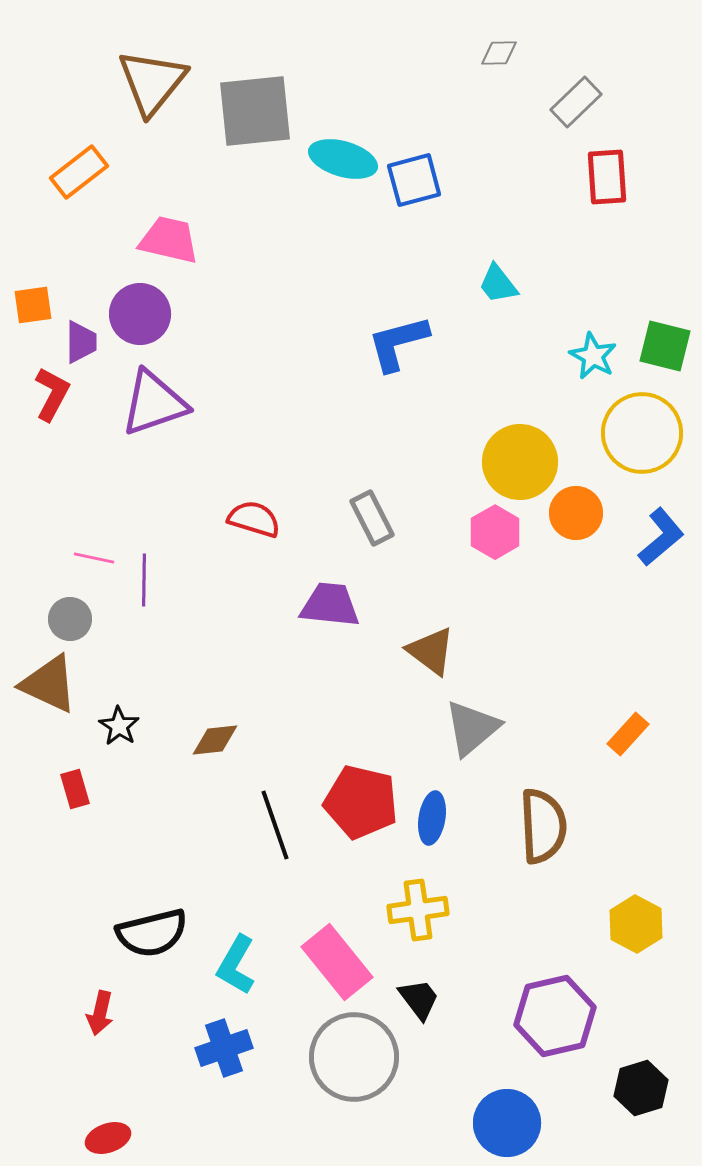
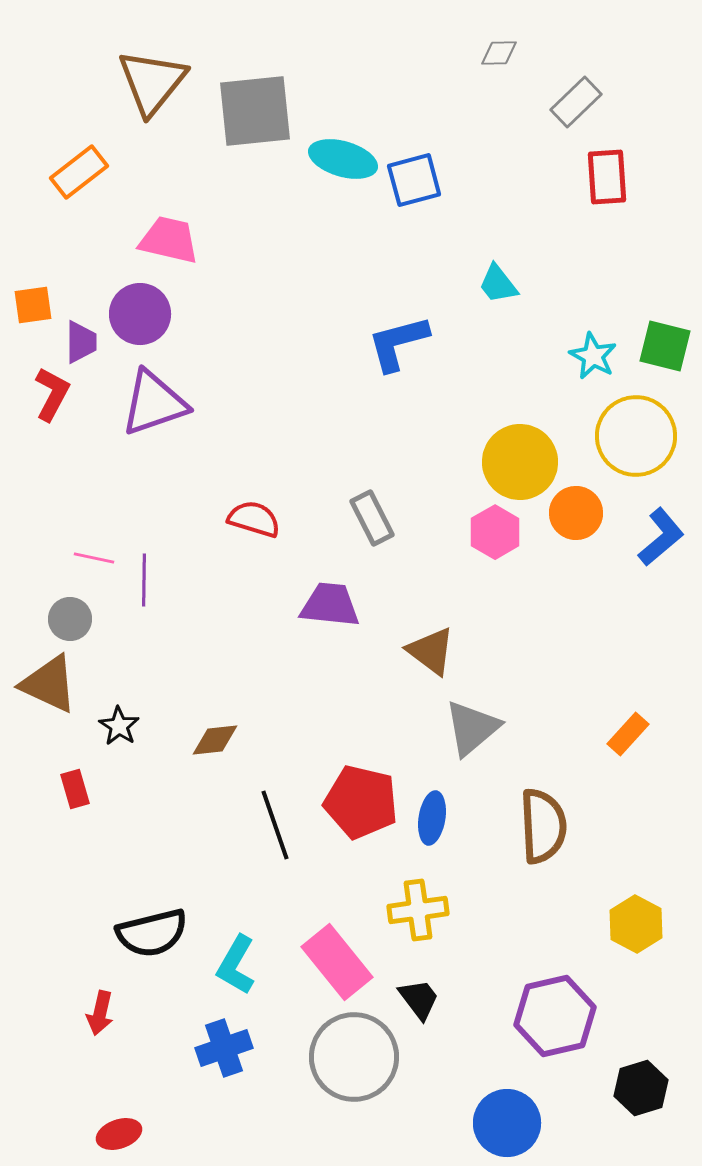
yellow circle at (642, 433): moved 6 px left, 3 px down
red ellipse at (108, 1138): moved 11 px right, 4 px up
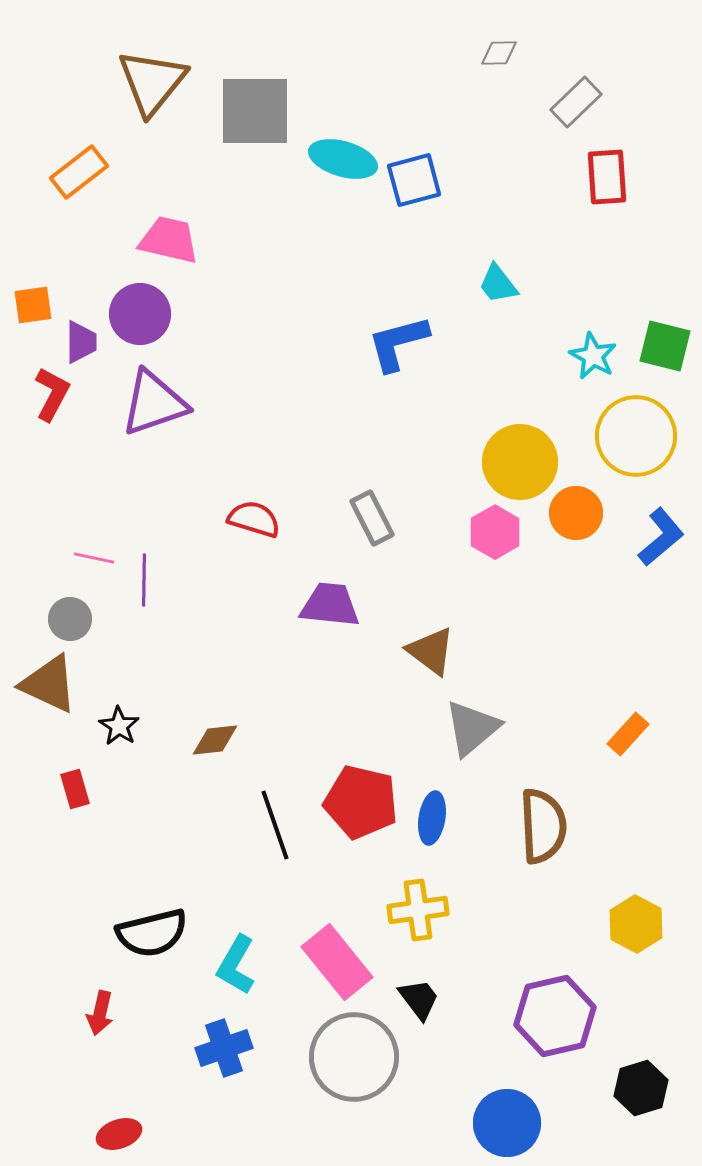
gray square at (255, 111): rotated 6 degrees clockwise
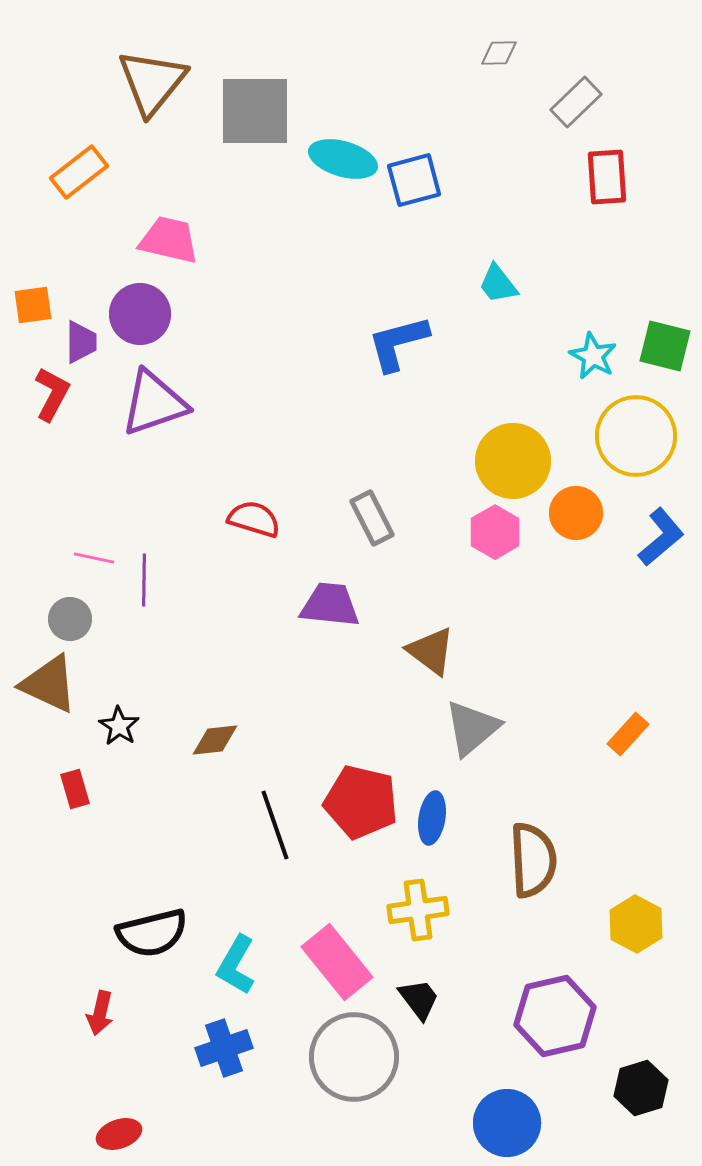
yellow circle at (520, 462): moved 7 px left, 1 px up
brown semicircle at (543, 826): moved 10 px left, 34 px down
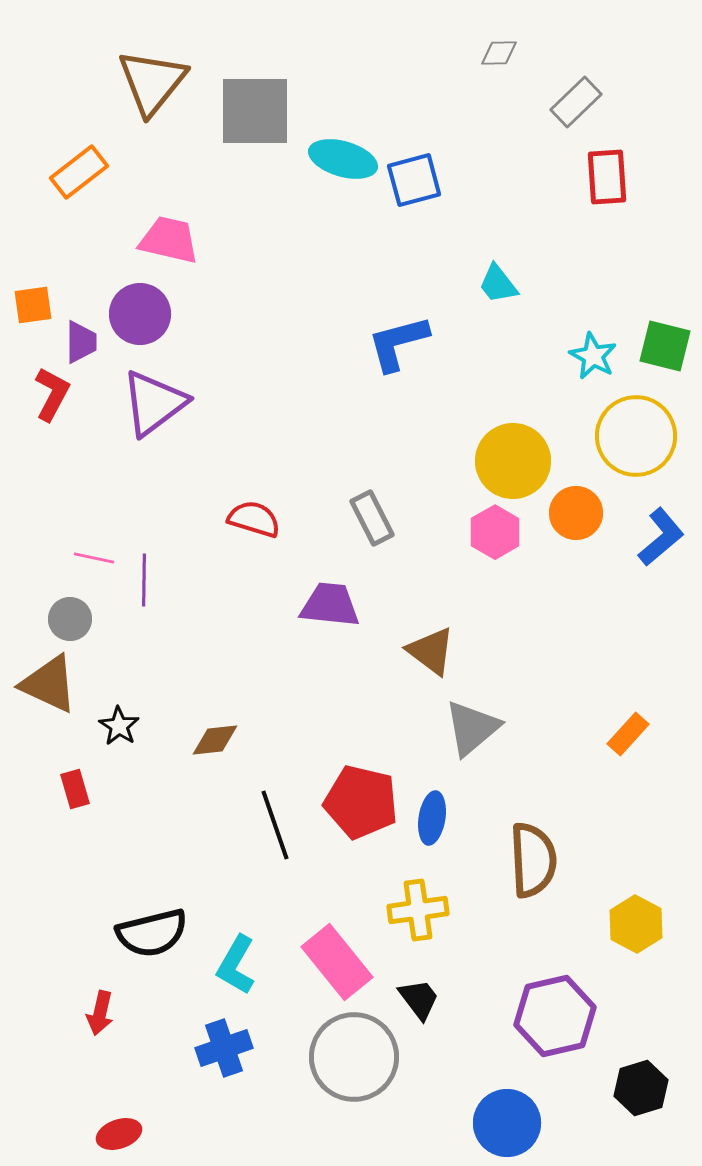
purple triangle at (154, 403): rotated 18 degrees counterclockwise
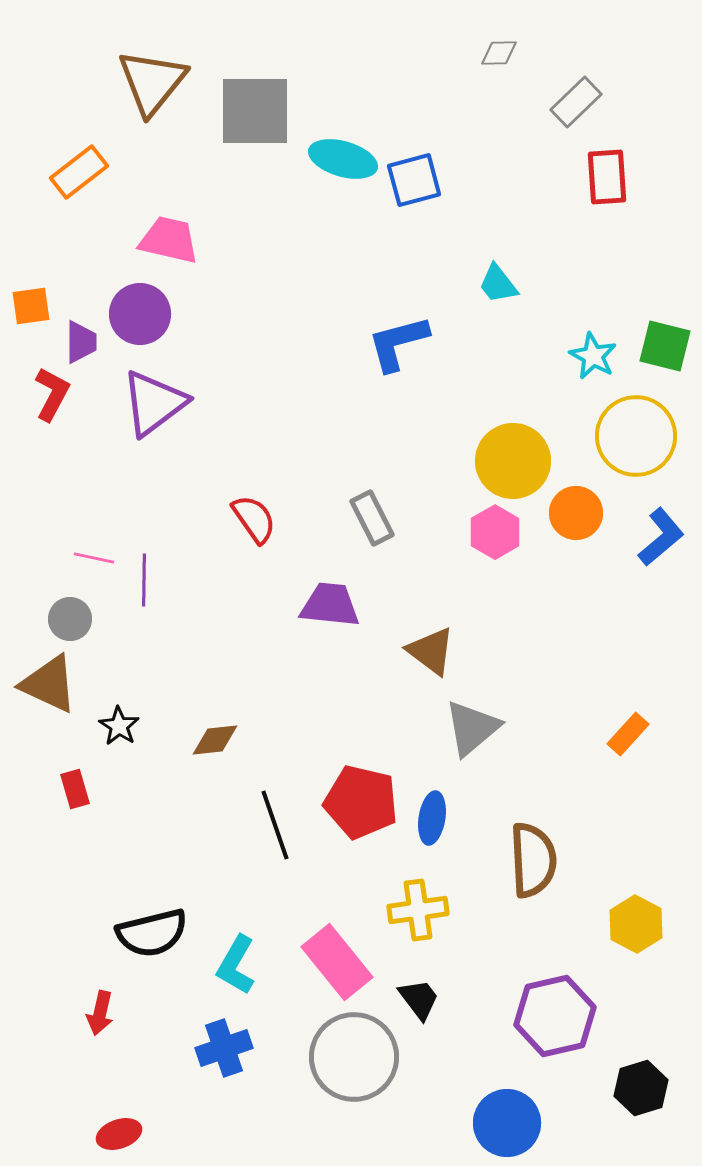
orange square at (33, 305): moved 2 px left, 1 px down
red semicircle at (254, 519): rotated 38 degrees clockwise
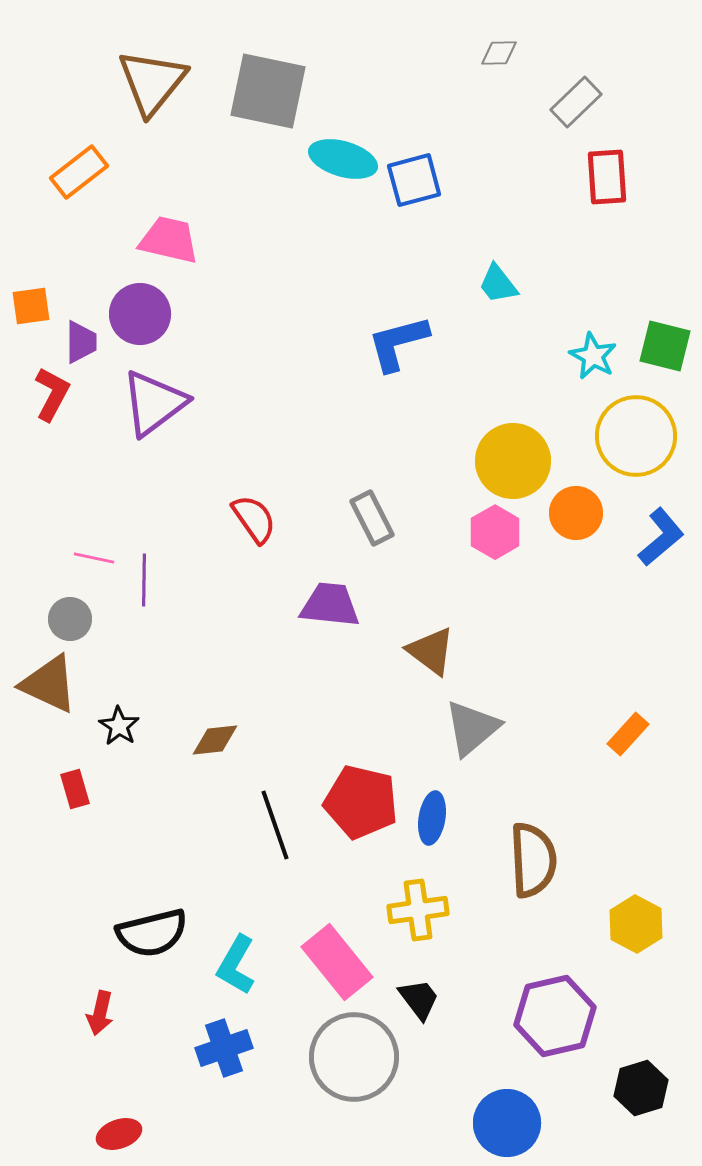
gray square at (255, 111): moved 13 px right, 20 px up; rotated 12 degrees clockwise
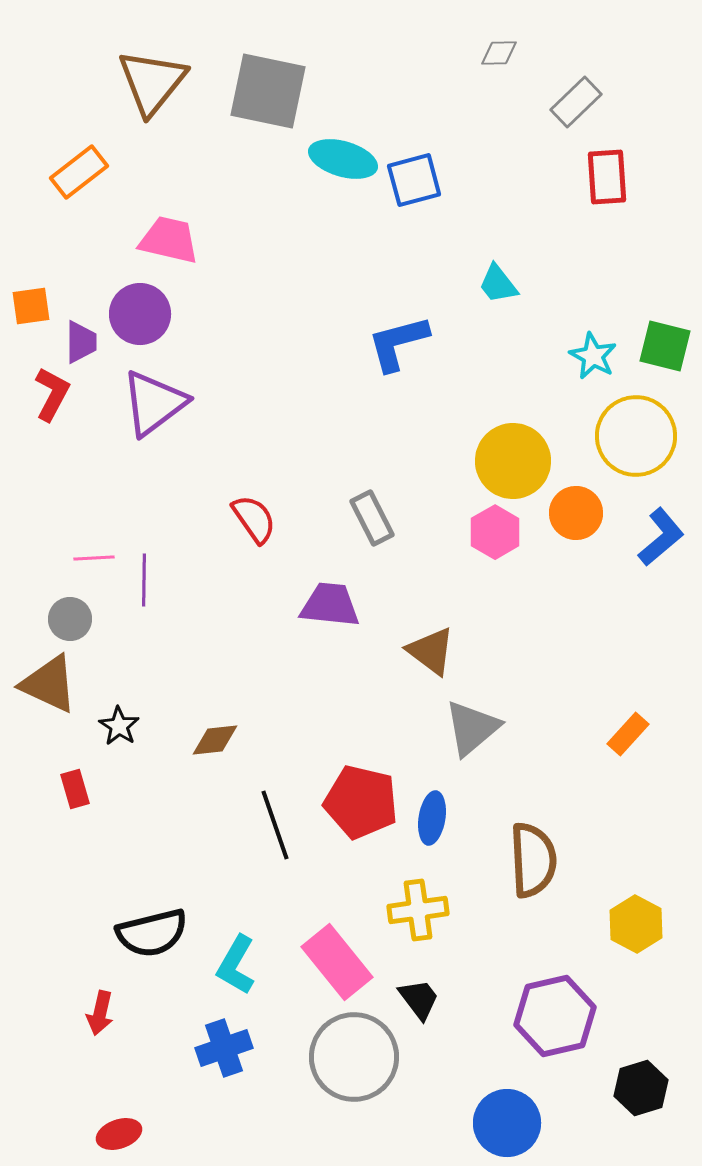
pink line at (94, 558): rotated 15 degrees counterclockwise
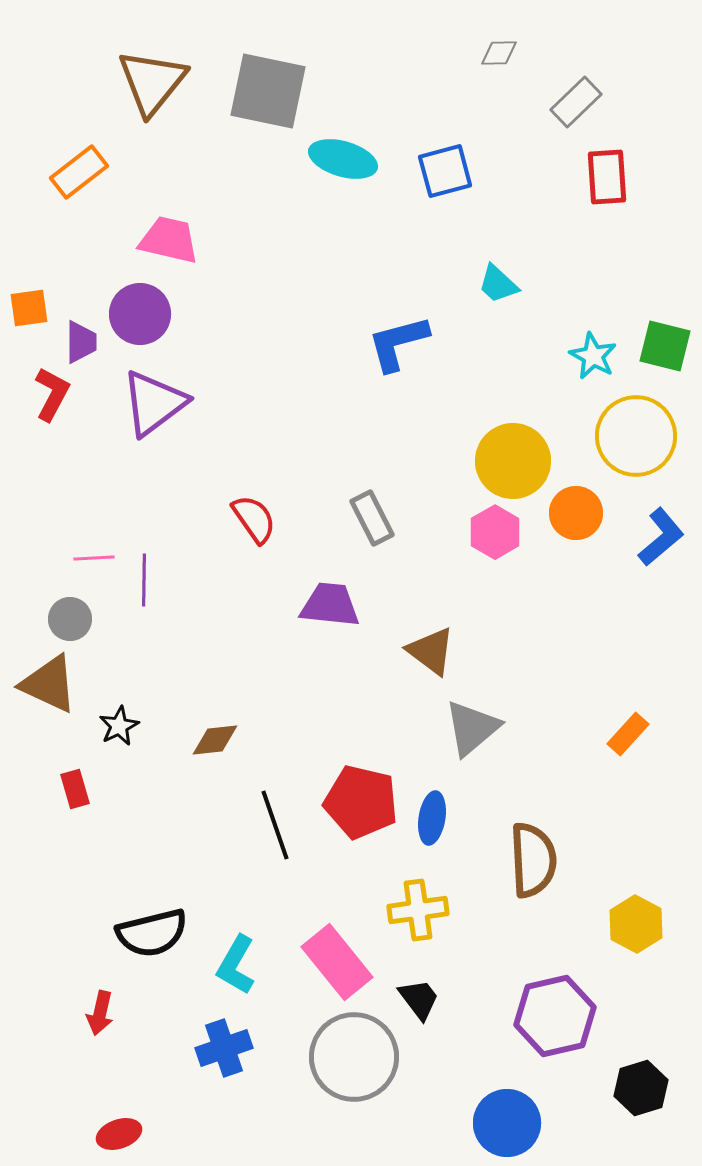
blue square at (414, 180): moved 31 px right, 9 px up
cyan trapezoid at (498, 284): rotated 9 degrees counterclockwise
orange square at (31, 306): moved 2 px left, 2 px down
black star at (119, 726): rotated 12 degrees clockwise
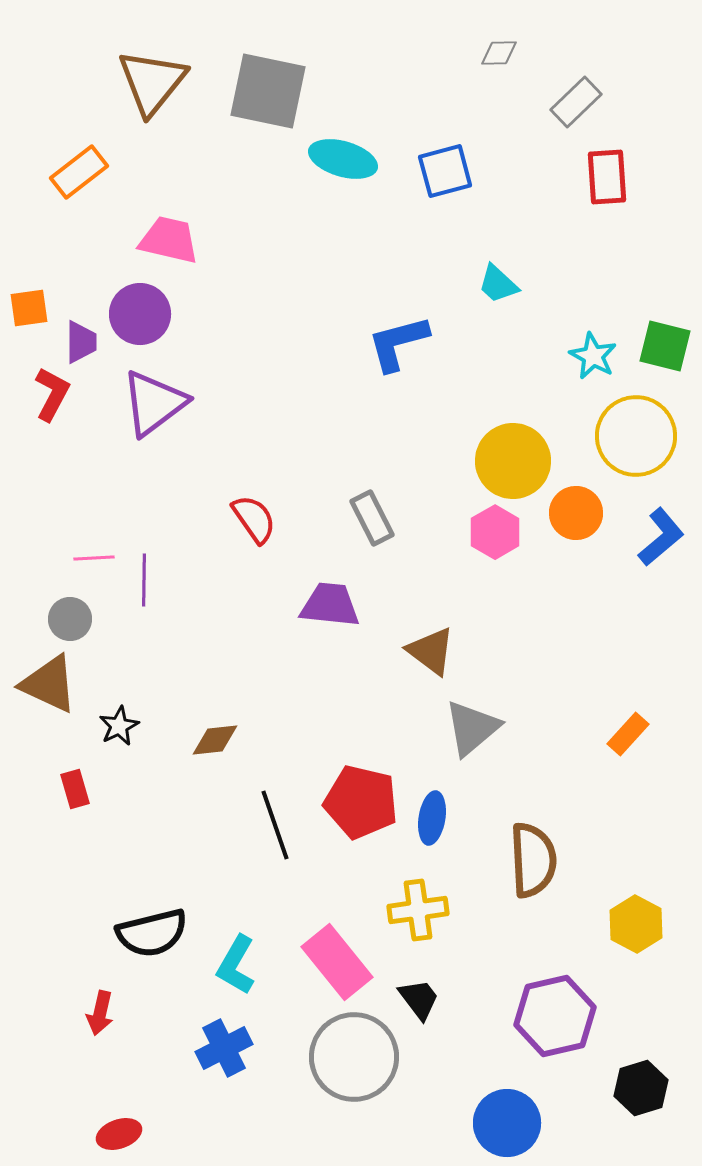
blue cross at (224, 1048): rotated 8 degrees counterclockwise
